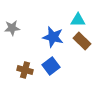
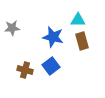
brown rectangle: rotated 30 degrees clockwise
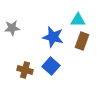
brown rectangle: rotated 36 degrees clockwise
blue square: rotated 12 degrees counterclockwise
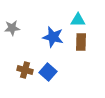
brown rectangle: moved 1 px left, 1 px down; rotated 18 degrees counterclockwise
blue square: moved 3 px left, 6 px down
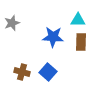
gray star: moved 5 px up; rotated 14 degrees counterclockwise
blue star: rotated 10 degrees counterclockwise
brown cross: moved 3 px left, 2 px down
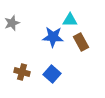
cyan triangle: moved 8 px left
brown rectangle: rotated 30 degrees counterclockwise
blue square: moved 4 px right, 2 px down
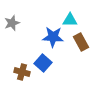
blue square: moved 9 px left, 11 px up
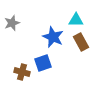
cyan triangle: moved 6 px right
blue star: rotated 20 degrees clockwise
blue square: rotated 30 degrees clockwise
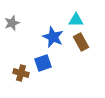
brown cross: moved 1 px left, 1 px down
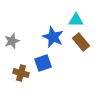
gray star: moved 18 px down
brown rectangle: rotated 12 degrees counterclockwise
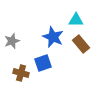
brown rectangle: moved 2 px down
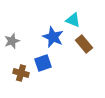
cyan triangle: moved 3 px left; rotated 21 degrees clockwise
brown rectangle: moved 3 px right
